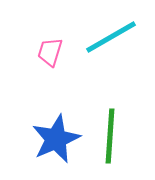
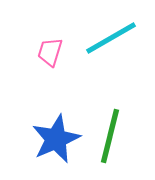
cyan line: moved 1 px down
green line: rotated 10 degrees clockwise
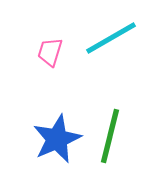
blue star: moved 1 px right
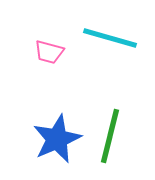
cyan line: moved 1 px left; rotated 46 degrees clockwise
pink trapezoid: moved 1 px left; rotated 92 degrees counterclockwise
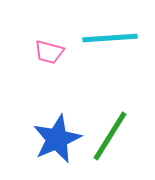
cyan line: rotated 20 degrees counterclockwise
green line: rotated 18 degrees clockwise
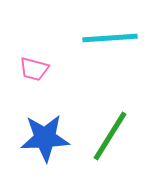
pink trapezoid: moved 15 px left, 17 px down
blue star: moved 12 px left, 1 px up; rotated 21 degrees clockwise
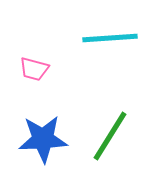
blue star: moved 2 px left, 1 px down
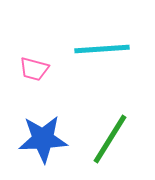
cyan line: moved 8 px left, 11 px down
green line: moved 3 px down
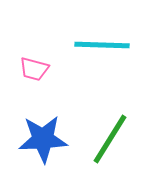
cyan line: moved 4 px up; rotated 6 degrees clockwise
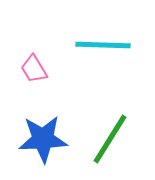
cyan line: moved 1 px right
pink trapezoid: rotated 44 degrees clockwise
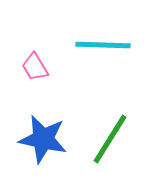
pink trapezoid: moved 1 px right, 2 px up
blue star: rotated 15 degrees clockwise
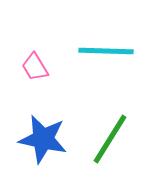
cyan line: moved 3 px right, 6 px down
